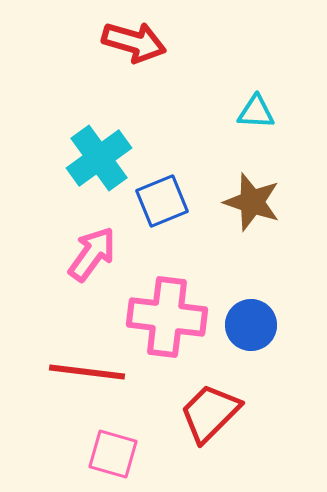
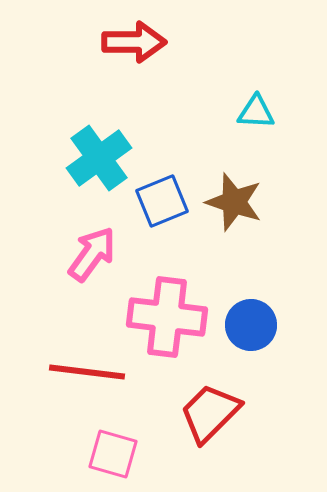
red arrow: rotated 16 degrees counterclockwise
brown star: moved 18 px left
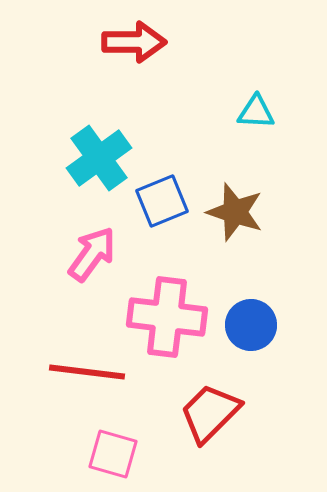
brown star: moved 1 px right, 10 px down
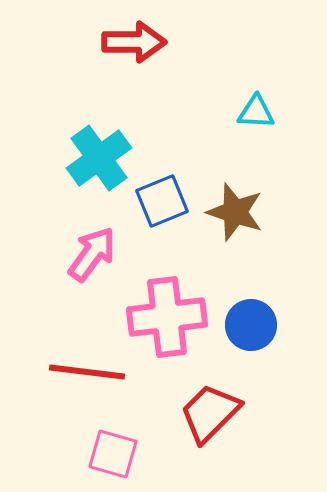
pink cross: rotated 14 degrees counterclockwise
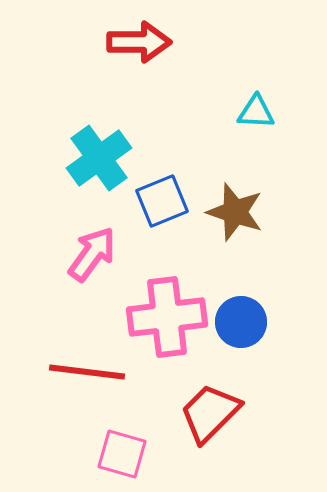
red arrow: moved 5 px right
blue circle: moved 10 px left, 3 px up
pink square: moved 9 px right
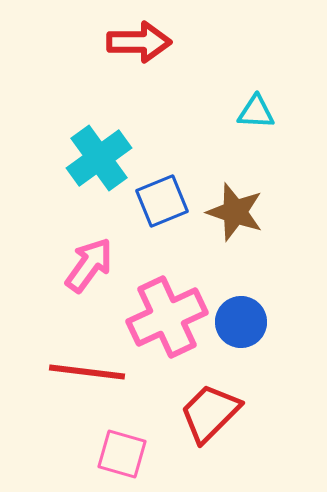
pink arrow: moved 3 px left, 11 px down
pink cross: rotated 18 degrees counterclockwise
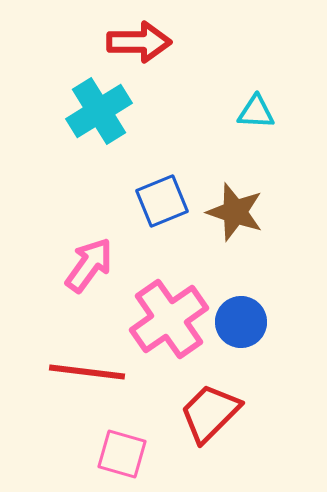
cyan cross: moved 47 px up; rotated 4 degrees clockwise
pink cross: moved 2 px right, 2 px down; rotated 10 degrees counterclockwise
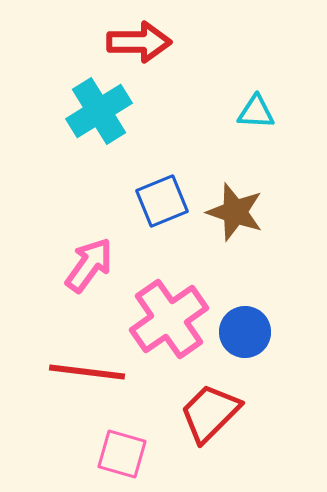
blue circle: moved 4 px right, 10 px down
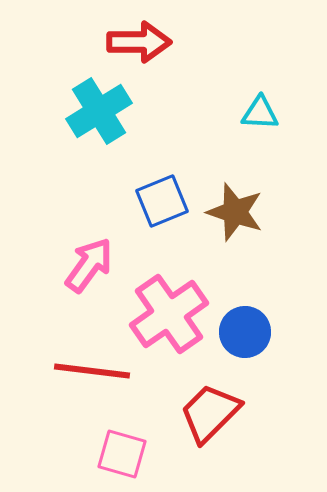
cyan triangle: moved 4 px right, 1 px down
pink cross: moved 5 px up
red line: moved 5 px right, 1 px up
